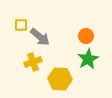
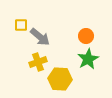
yellow cross: moved 5 px right
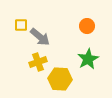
orange circle: moved 1 px right, 10 px up
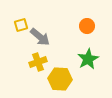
yellow square: rotated 16 degrees counterclockwise
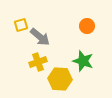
green star: moved 5 px left, 2 px down; rotated 25 degrees counterclockwise
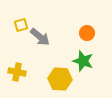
orange circle: moved 7 px down
yellow cross: moved 21 px left, 10 px down; rotated 30 degrees clockwise
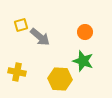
orange circle: moved 2 px left, 1 px up
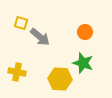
yellow square: moved 2 px up; rotated 32 degrees clockwise
green star: moved 2 px down
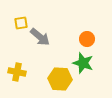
yellow square: rotated 24 degrees counterclockwise
orange circle: moved 2 px right, 7 px down
